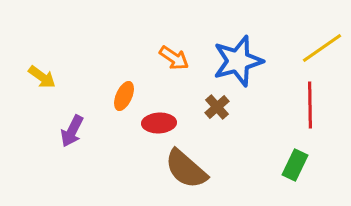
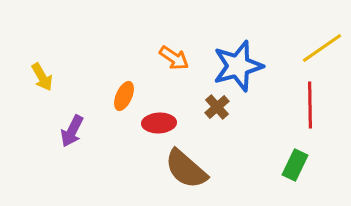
blue star: moved 5 px down
yellow arrow: rotated 24 degrees clockwise
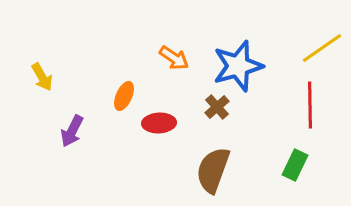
brown semicircle: moved 27 px right, 1 px down; rotated 69 degrees clockwise
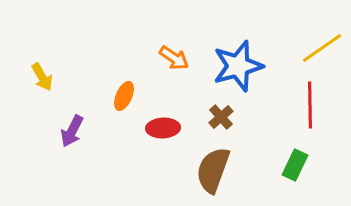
brown cross: moved 4 px right, 10 px down
red ellipse: moved 4 px right, 5 px down
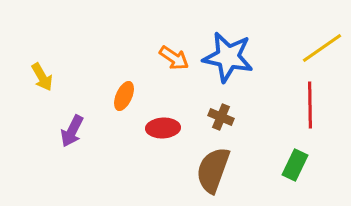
blue star: moved 10 px left, 9 px up; rotated 27 degrees clockwise
brown cross: rotated 25 degrees counterclockwise
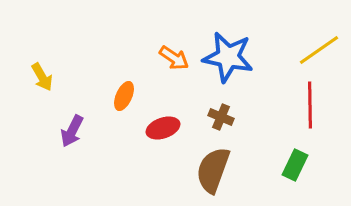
yellow line: moved 3 px left, 2 px down
red ellipse: rotated 16 degrees counterclockwise
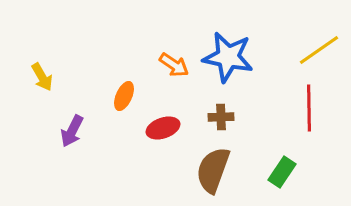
orange arrow: moved 7 px down
red line: moved 1 px left, 3 px down
brown cross: rotated 25 degrees counterclockwise
green rectangle: moved 13 px left, 7 px down; rotated 8 degrees clockwise
